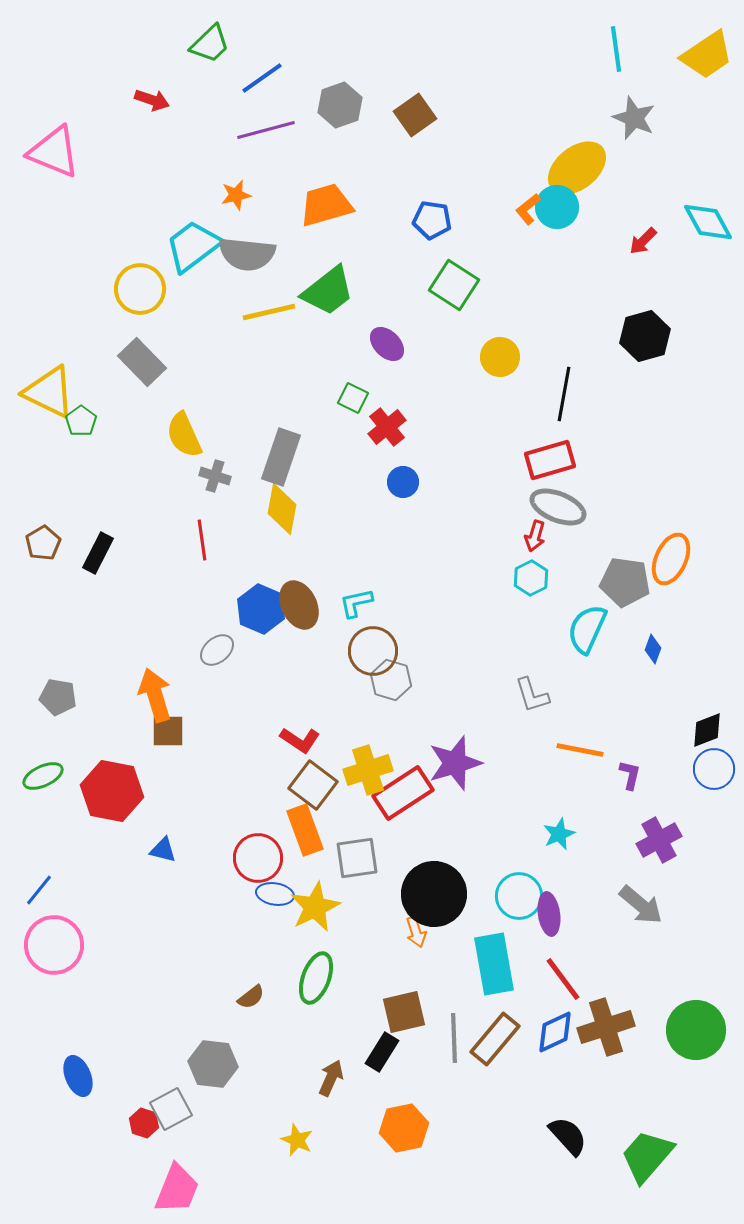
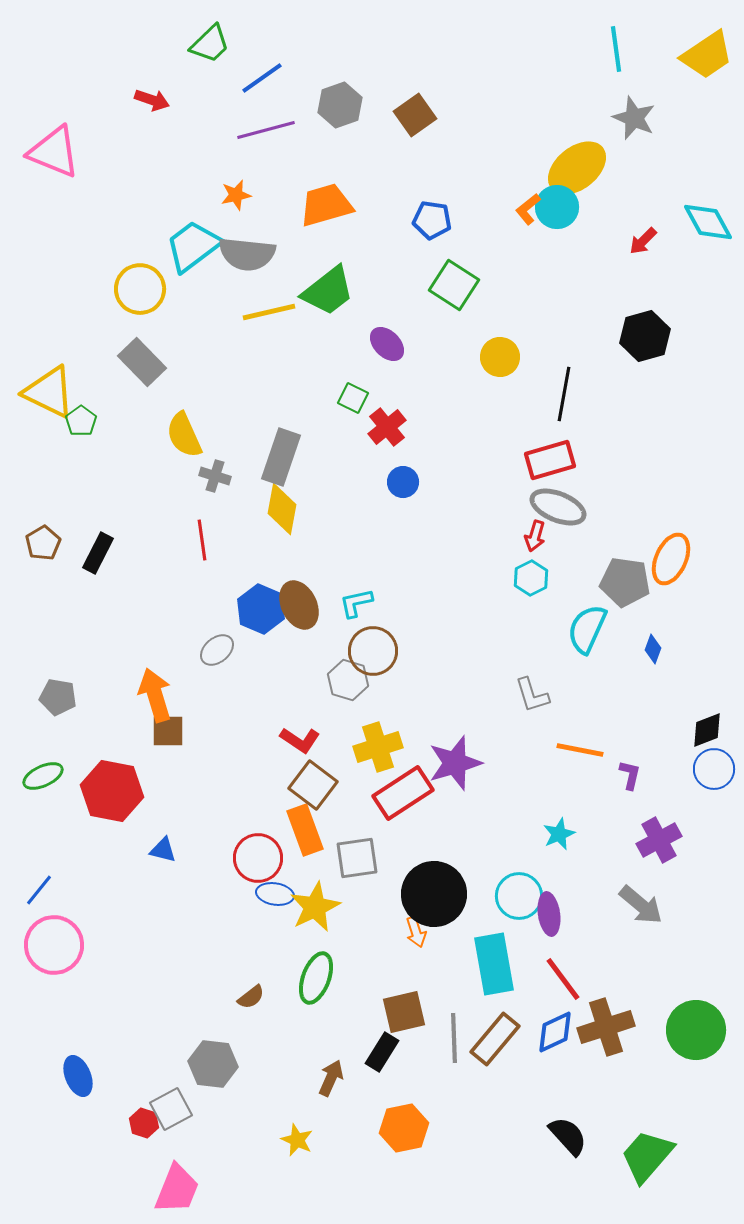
gray hexagon at (391, 680): moved 43 px left
yellow cross at (368, 770): moved 10 px right, 23 px up
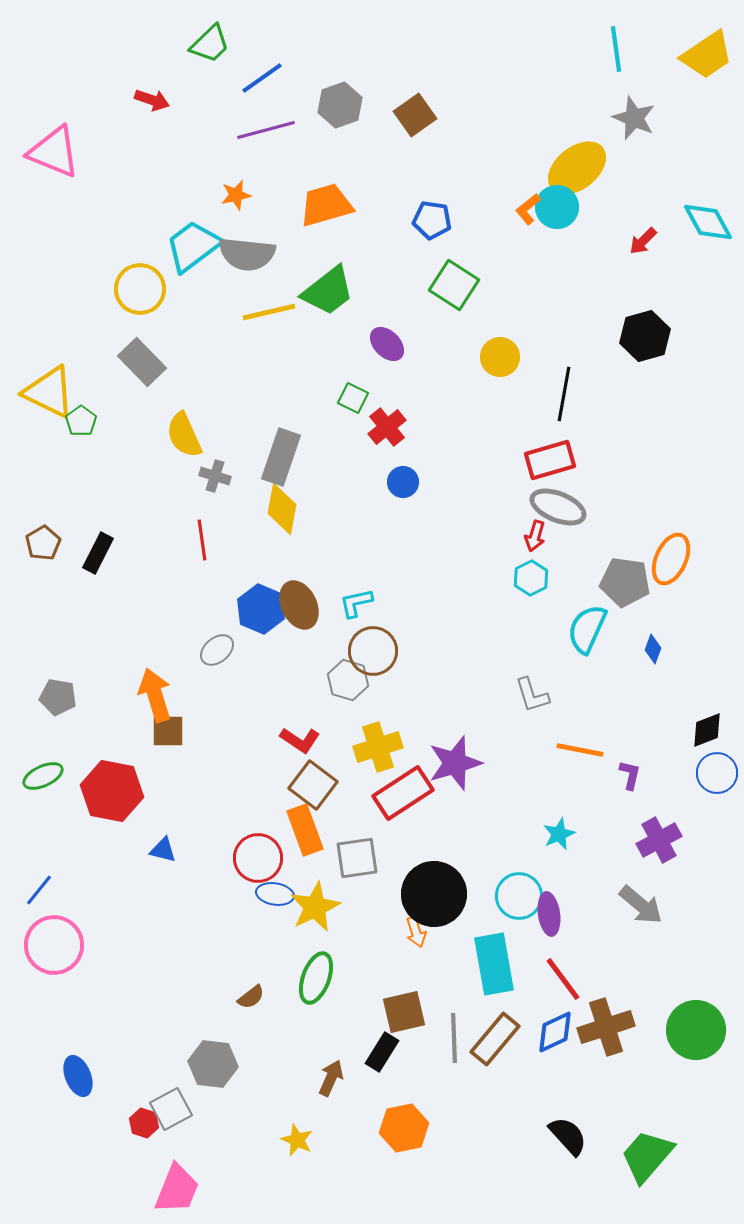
blue circle at (714, 769): moved 3 px right, 4 px down
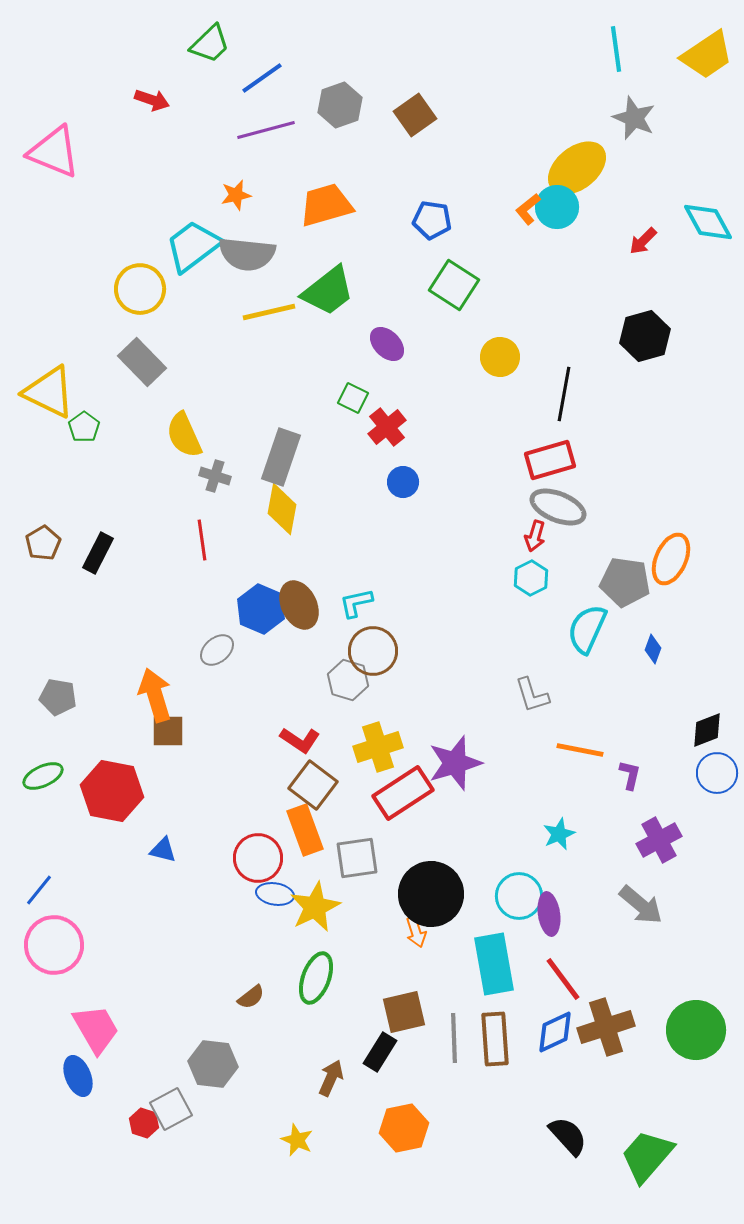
green pentagon at (81, 421): moved 3 px right, 6 px down
black circle at (434, 894): moved 3 px left
brown rectangle at (495, 1039): rotated 44 degrees counterclockwise
black rectangle at (382, 1052): moved 2 px left
pink trapezoid at (177, 1189): moved 81 px left, 160 px up; rotated 52 degrees counterclockwise
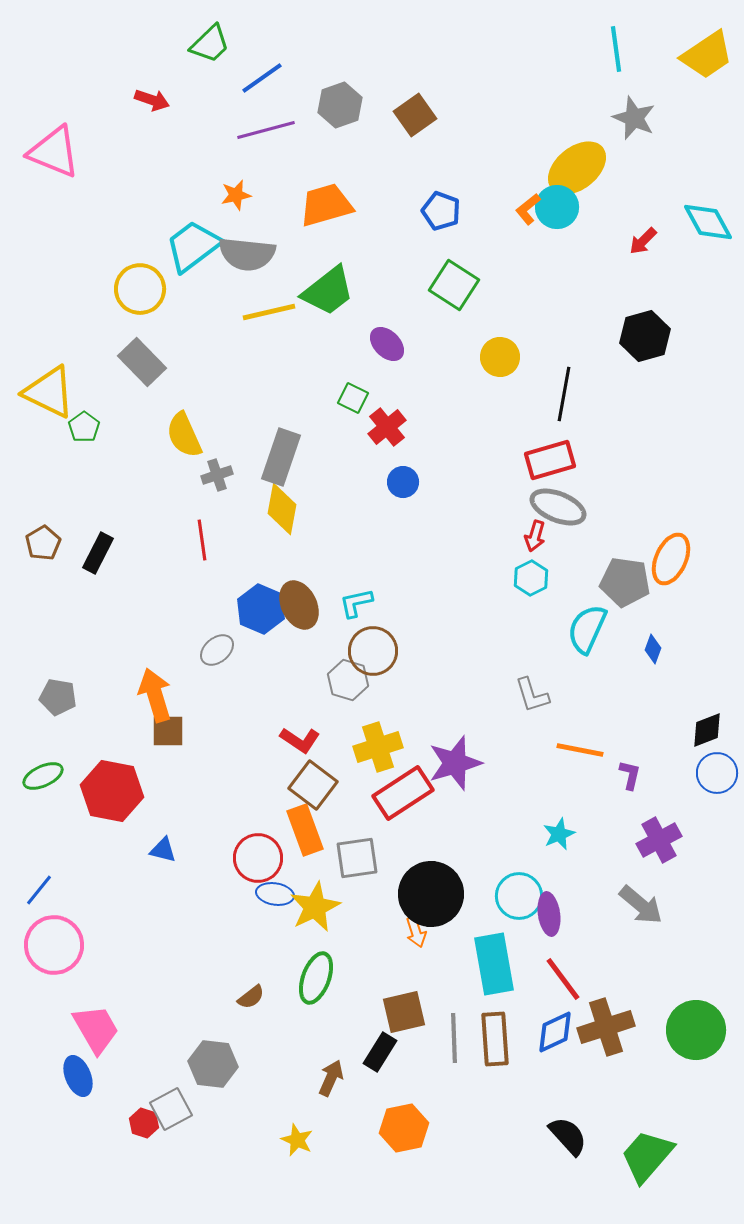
blue pentagon at (432, 220): moved 9 px right, 9 px up; rotated 12 degrees clockwise
gray cross at (215, 476): moved 2 px right, 1 px up; rotated 36 degrees counterclockwise
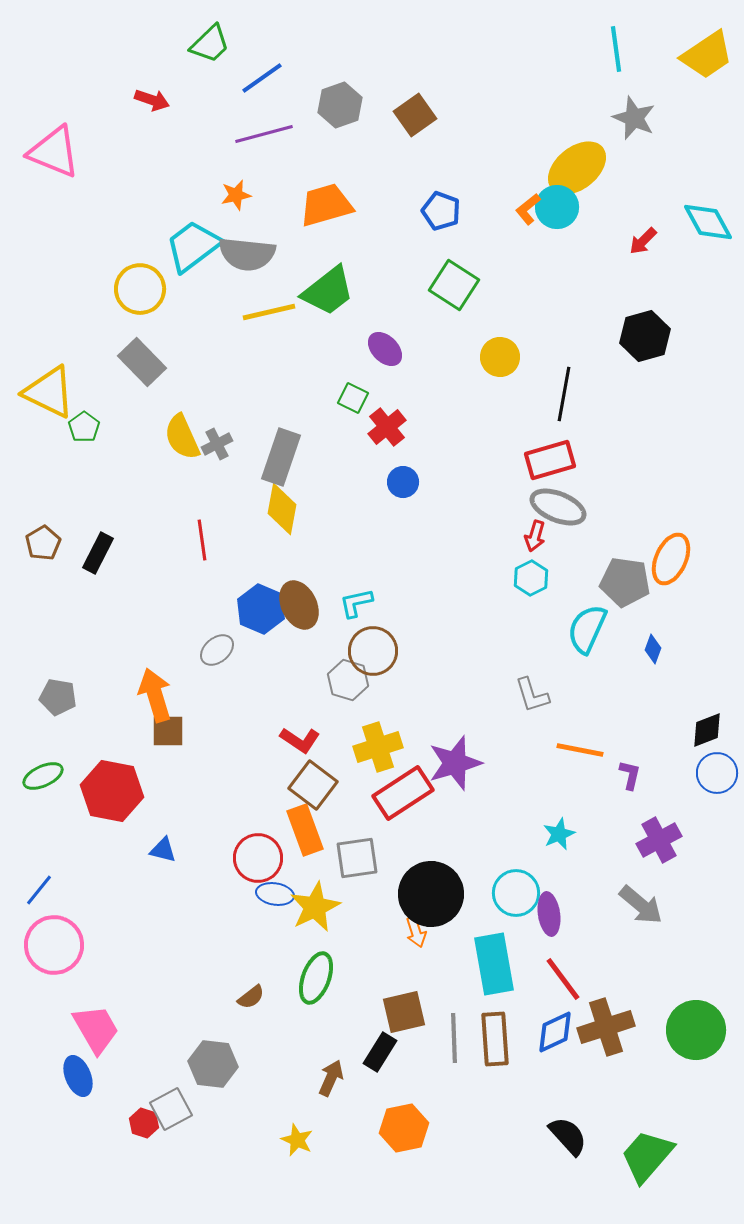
purple line at (266, 130): moved 2 px left, 4 px down
purple ellipse at (387, 344): moved 2 px left, 5 px down
yellow semicircle at (184, 435): moved 2 px left, 2 px down
gray cross at (217, 475): moved 31 px up; rotated 8 degrees counterclockwise
cyan circle at (519, 896): moved 3 px left, 3 px up
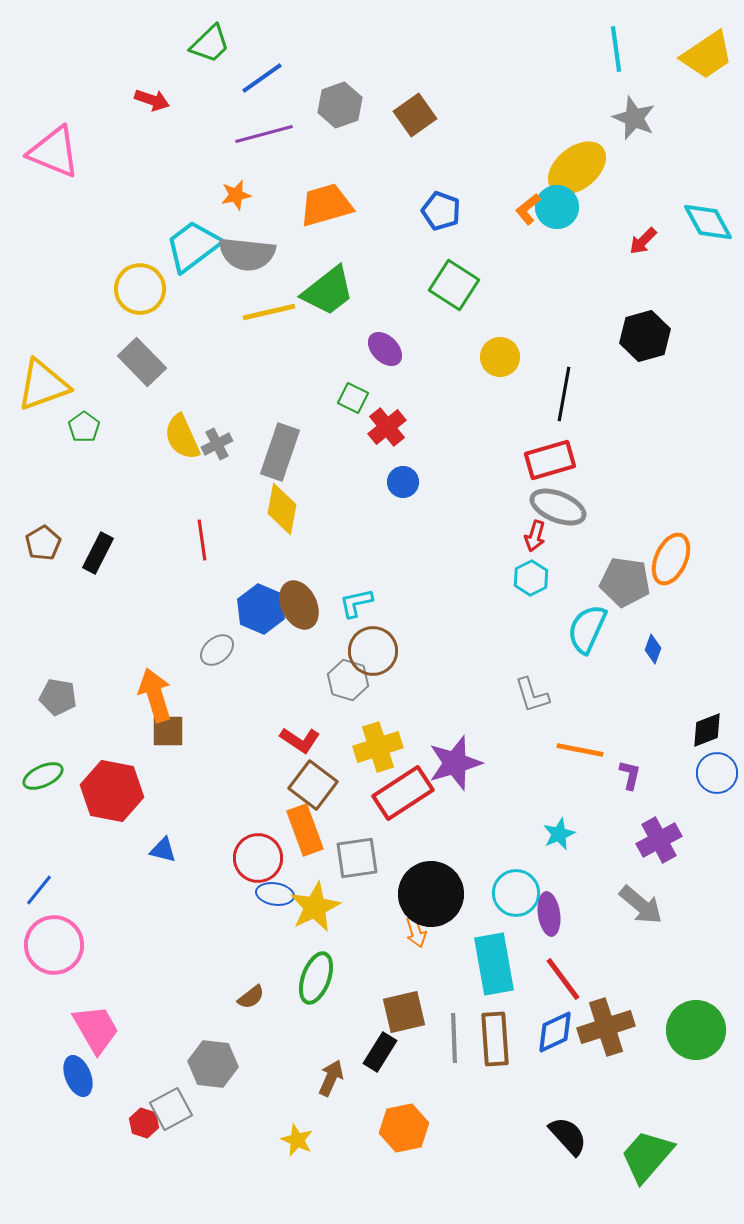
yellow triangle at (49, 392): moved 6 px left, 7 px up; rotated 46 degrees counterclockwise
gray rectangle at (281, 457): moved 1 px left, 5 px up
